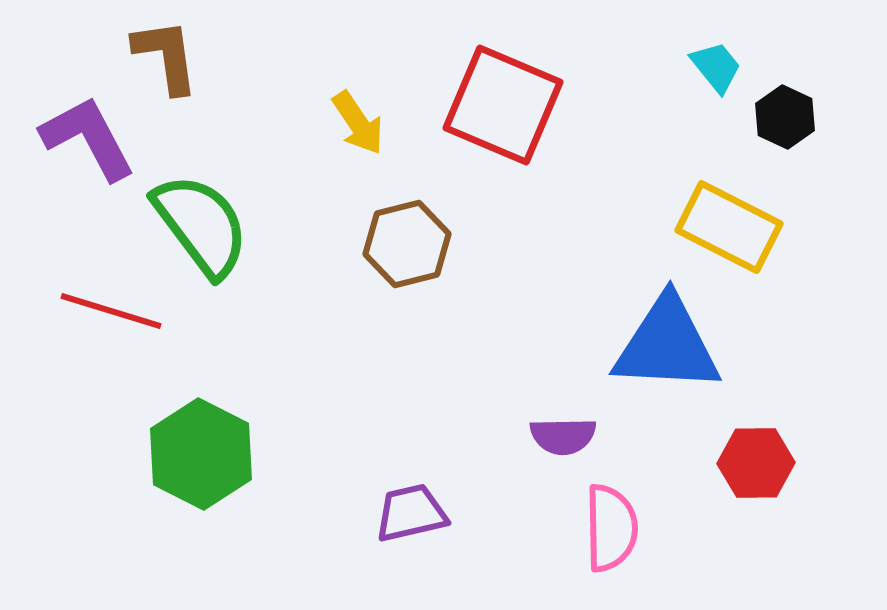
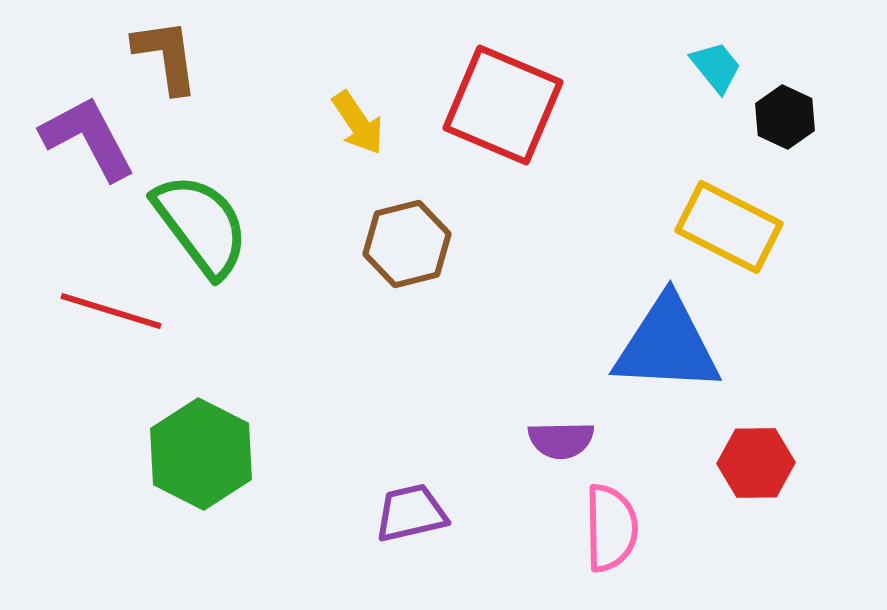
purple semicircle: moved 2 px left, 4 px down
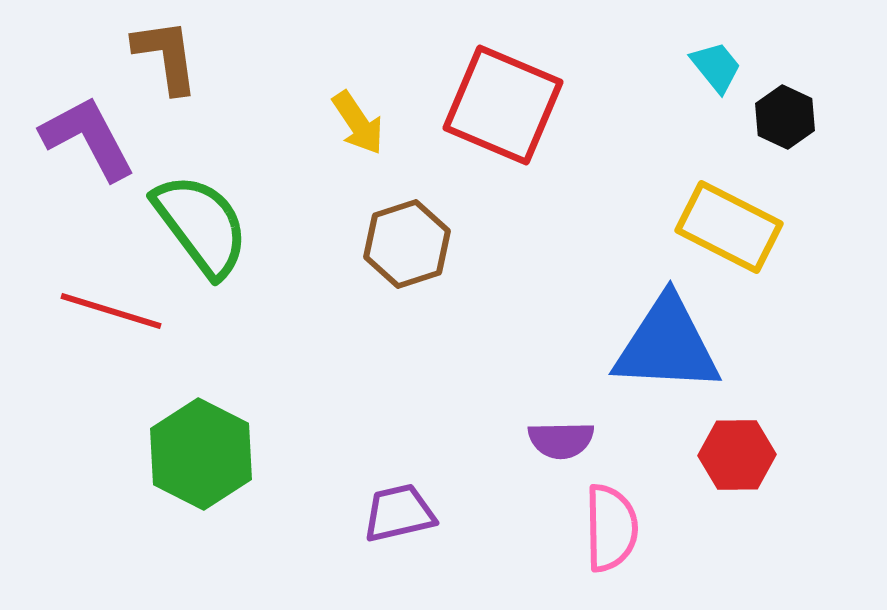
brown hexagon: rotated 4 degrees counterclockwise
red hexagon: moved 19 px left, 8 px up
purple trapezoid: moved 12 px left
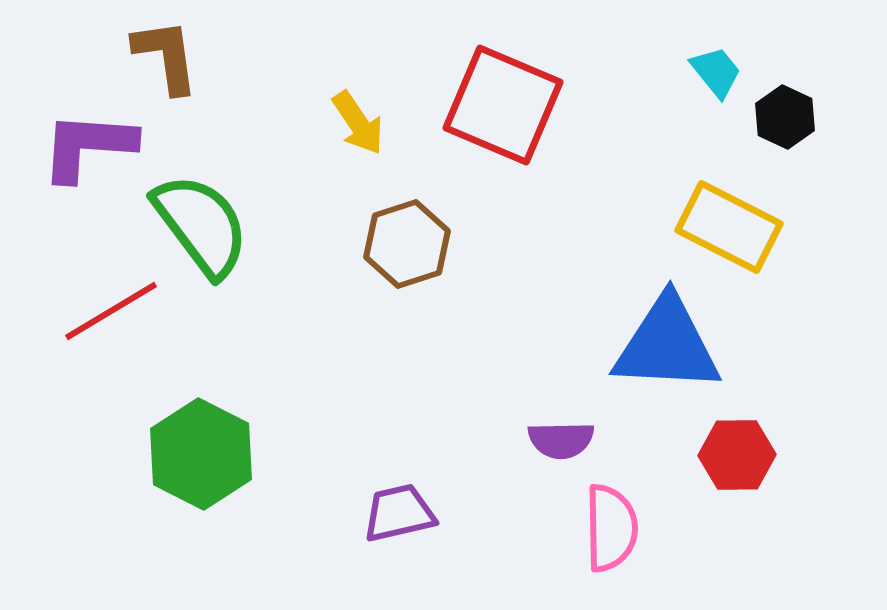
cyan trapezoid: moved 5 px down
purple L-shape: moved 8 px down; rotated 58 degrees counterclockwise
red line: rotated 48 degrees counterclockwise
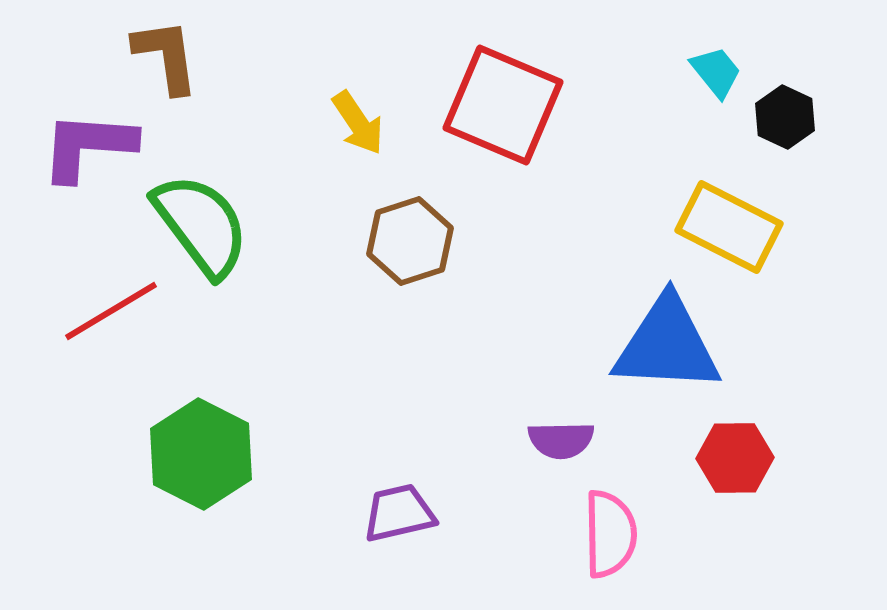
brown hexagon: moved 3 px right, 3 px up
red hexagon: moved 2 px left, 3 px down
pink semicircle: moved 1 px left, 6 px down
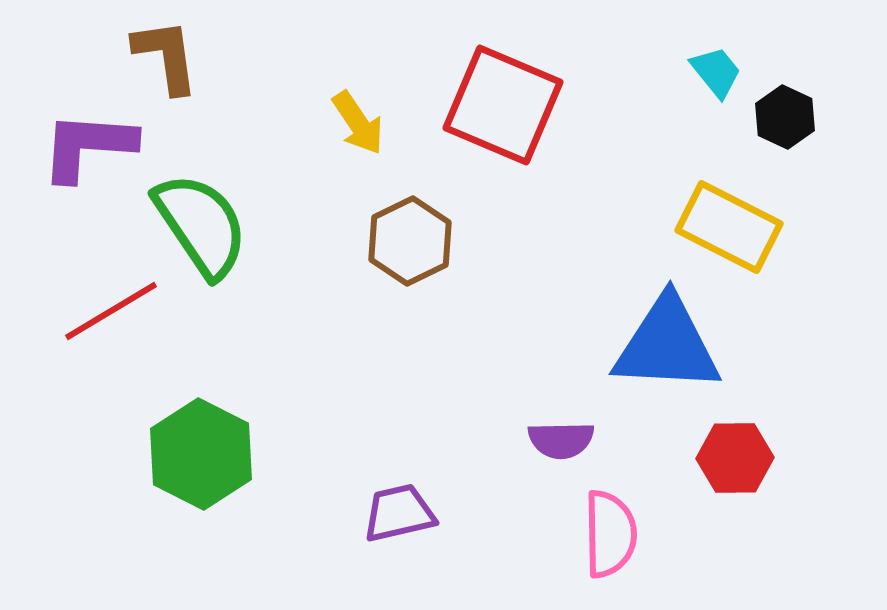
green semicircle: rotated 3 degrees clockwise
brown hexagon: rotated 8 degrees counterclockwise
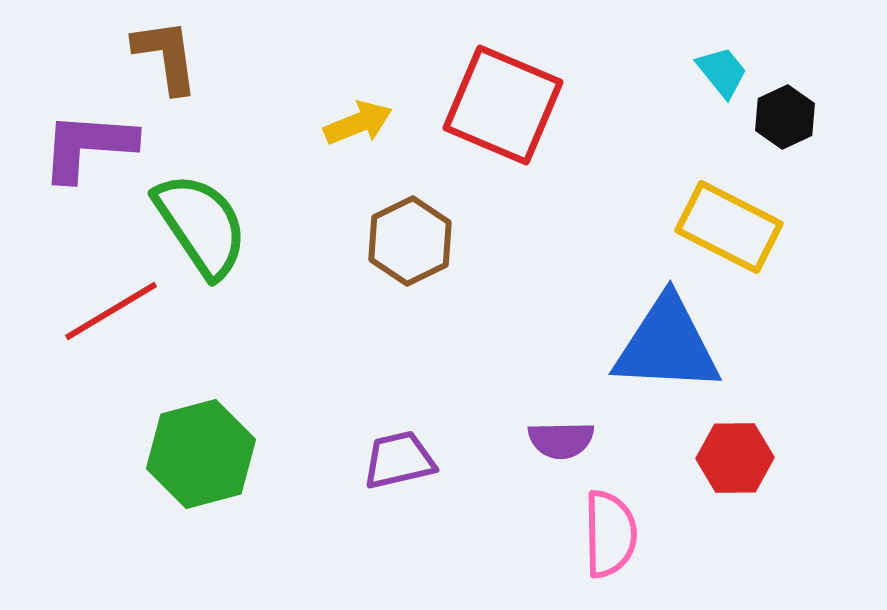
cyan trapezoid: moved 6 px right
black hexagon: rotated 10 degrees clockwise
yellow arrow: rotated 78 degrees counterclockwise
green hexagon: rotated 18 degrees clockwise
purple trapezoid: moved 53 px up
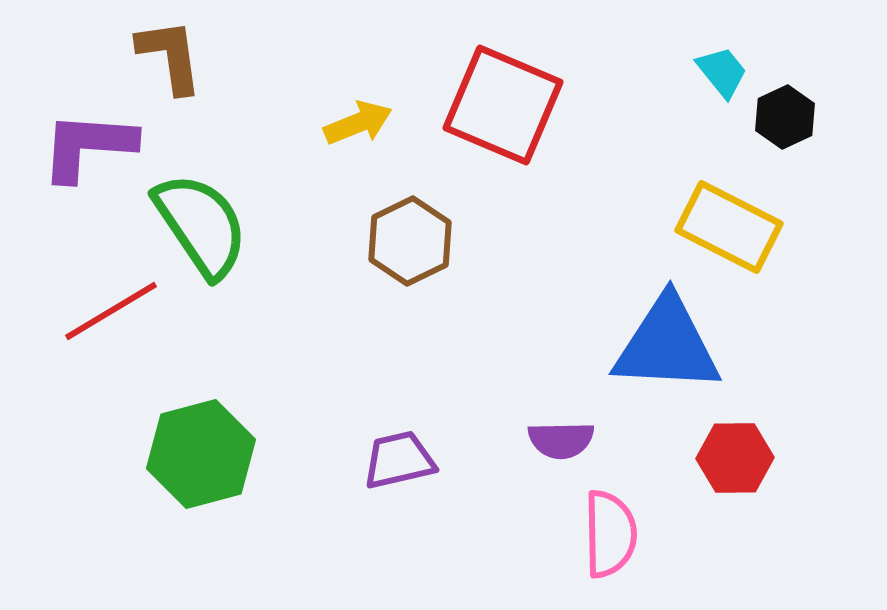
brown L-shape: moved 4 px right
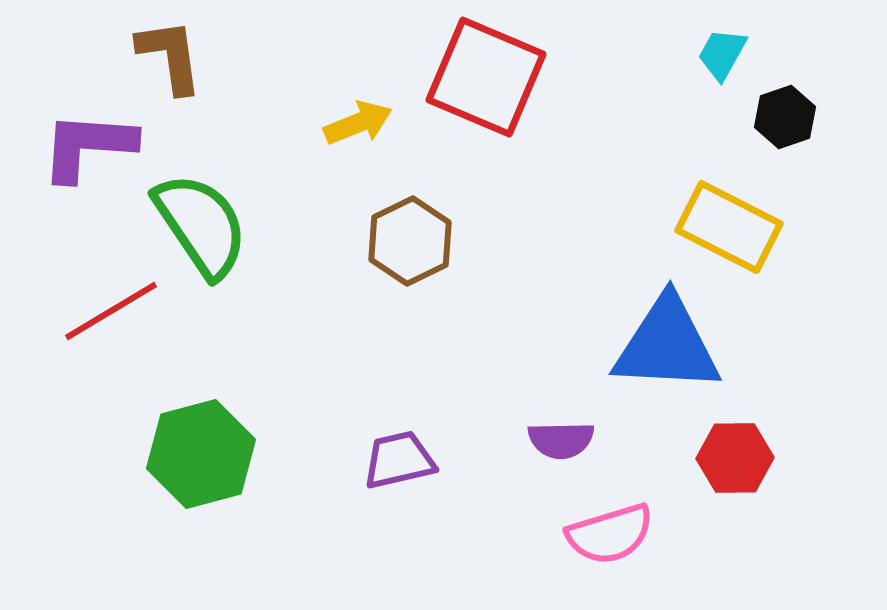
cyan trapezoid: moved 18 px up; rotated 112 degrees counterclockwise
red square: moved 17 px left, 28 px up
black hexagon: rotated 6 degrees clockwise
pink semicircle: rotated 74 degrees clockwise
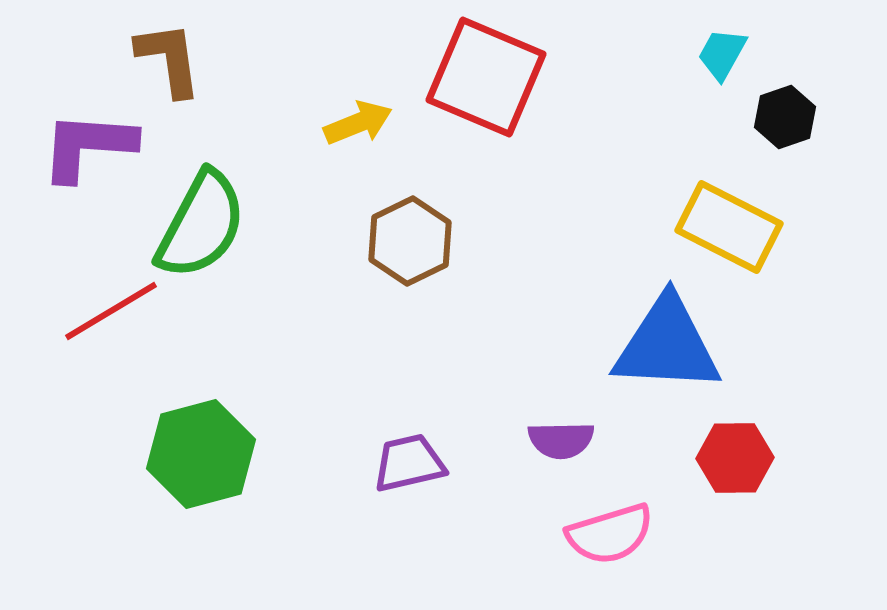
brown L-shape: moved 1 px left, 3 px down
green semicircle: rotated 62 degrees clockwise
purple trapezoid: moved 10 px right, 3 px down
